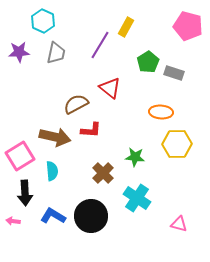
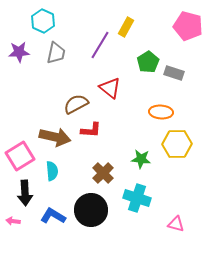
green star: moved 6 px right, 2 px down
cyan cross: rotated 16 degrees counterclockwise
black circle: moved 6 px up
pink triangle: moved 3 px left
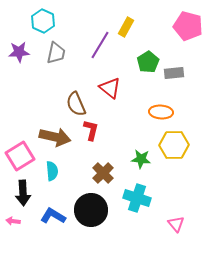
gray rectangle: rotated 24 degrees counterclockwise
brown semicircle: rotated 85 degrees counterclockwise
red L-shape: rotated 80 degrees counterclockwise
yellow hexagon: moved 3 px left, 1 px down
black arrow: moved 2 px left
pink triangle: rotated 36 degrees clockwise
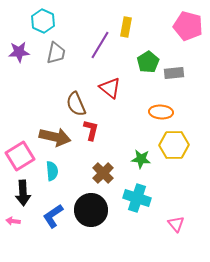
yellow rectangle: rotated 18 degrees counterclockwise
blue L-shape: rotated 65 degrees counterclockwise
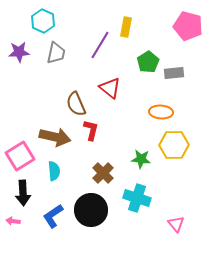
cyan semicircle: moved 2 px right
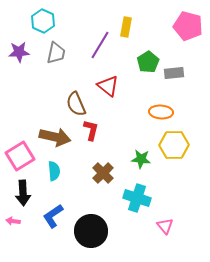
red triangle: moved 2 px left, 2 px up
black circle: moved 21 px down
pink triangle: moved 11 px left, 2 px down
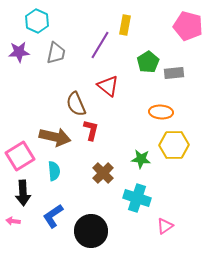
cyan hexagon: moved 6 px left
yellow rectangle: moved 1 px left, 2 px up
pink triangle: rotated 36 degrees clockwise
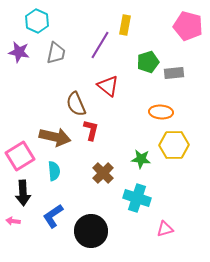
purple star: rotated 15 degrees clockwise
green pentagon: rotated 15 degrees clockwise
pink triangle: moved 3 px down; rotated 18 degrees clockwise
